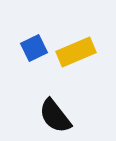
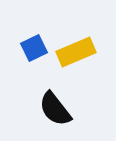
black semicircle: moved 7 px up
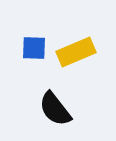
blue square: rotated 28 degrees clockwise
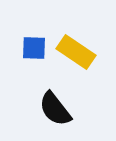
yellow rectangle: rotated 57 degrees clockwise
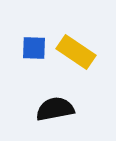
black semicircle: rotated 117 degrees clockwise
